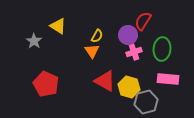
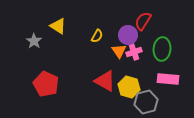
orange triangle: moved 27 px right
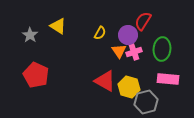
yellow semicircle: moved 3 px right, 3 px up
gray star: moved 4 px left, 6 px up
red pentagon: moved 10 px left, 9 px up
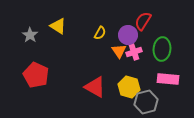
red triangle: moved 10 px left, 6 px down
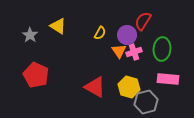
purple circle: moved 1 px left
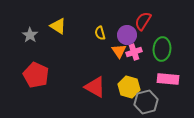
yellow semicircle: rotated 136 degrees clockwise
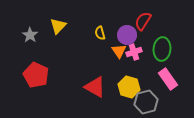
yellow triangle: rotated 42 degrees clockwise
pink rectangle: rotated 50 degrees clockwise
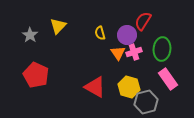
orange triangle: moved 1 px left, 2 px down
